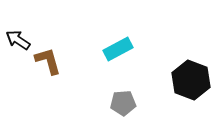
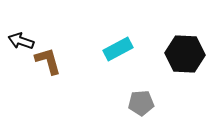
black arrow: moved 3 px right, 1 px down; rotated 15 degrees counterclockwise
black hexagon: moved 6 px left, 26 px up; rotated 18 degrees counterclockwise
gray pentagon: moved 18 px right
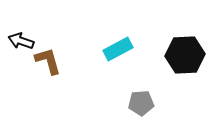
black hexagon: moved 1 px down; rotated 6 degrees counterclockwise
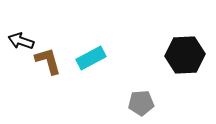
cyan rectangle: moved 27 px left, 9 px down
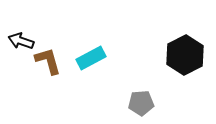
black hexagon: rotated 24 degrees counterclockwise
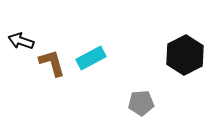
brown L-shape: moved 4 px right, 2 px down
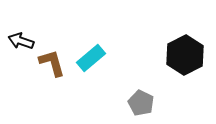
cyan rectangle: rotated 12 degrees counterclockwise
gray pentagon: rotated 30 degrees clockwise
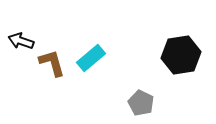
black hexagon: moved 4 px left; rotated 18 degrees clockwise
